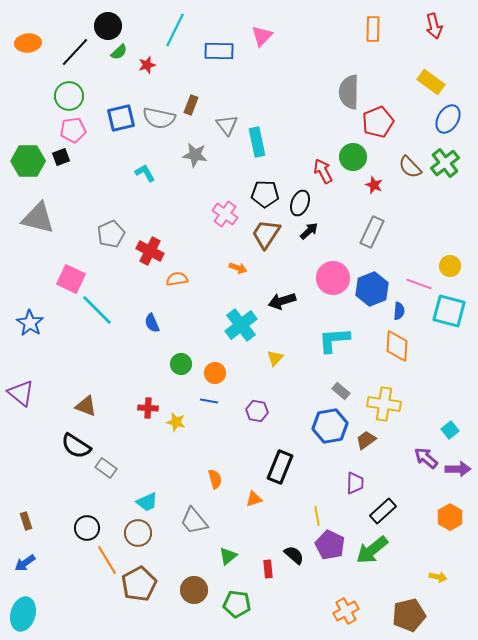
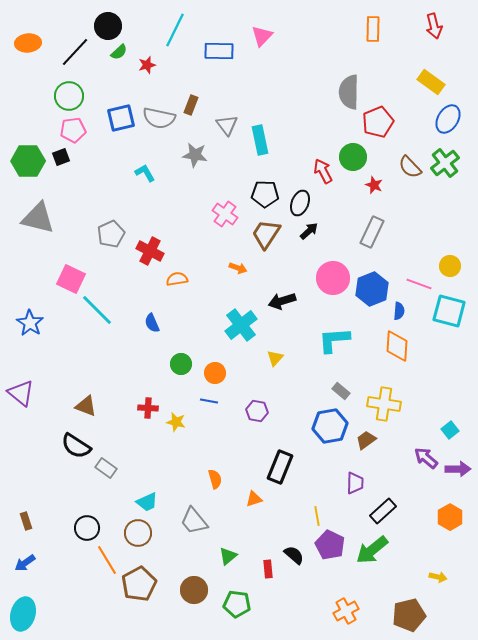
cyan rectangle at (257, 142): moved 3 px right, 2 px up
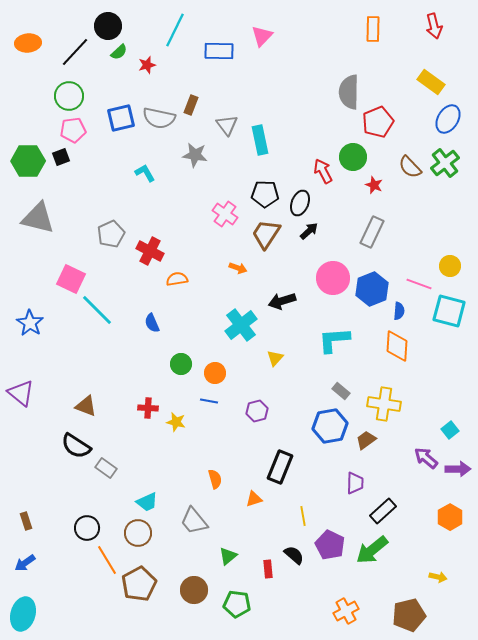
purple hexagon at (257, 411): rotated 25 degrees counterclockwise
yellow line at (317, 516): moved 14 px left
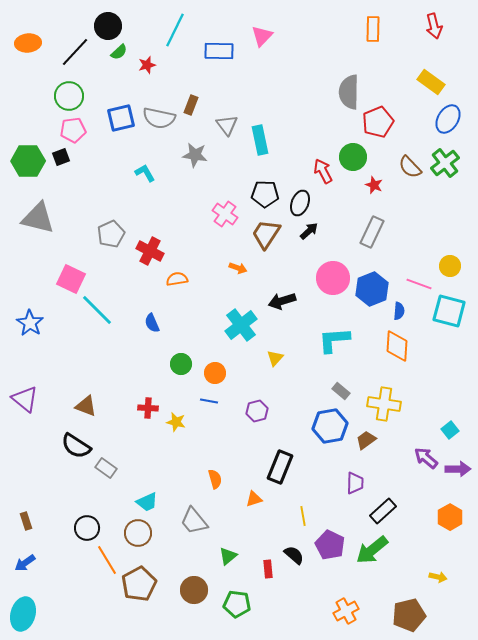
purple triangle at (21, 393): moved 4 px right, 6 px down
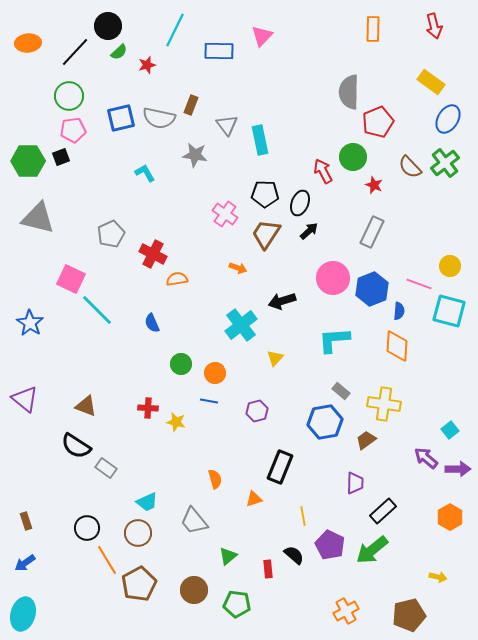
red cross at (150, 251): moved 3 px right, 3 px down
blue hexagon at (330, 426): moved 5 px left, 4 px up
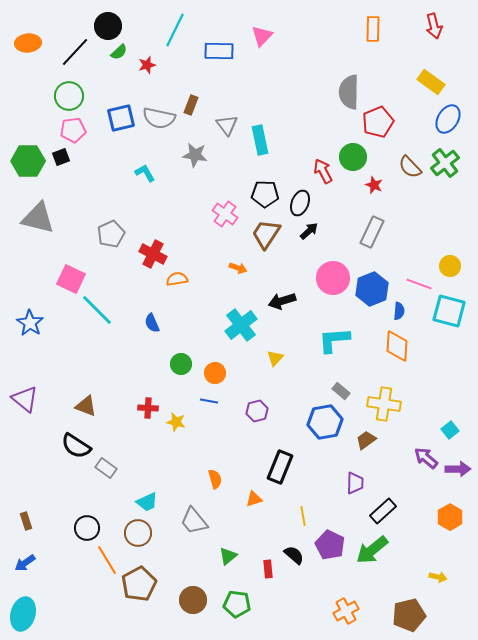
brown circle at (194, 590): moved 1 px left, 10 px down
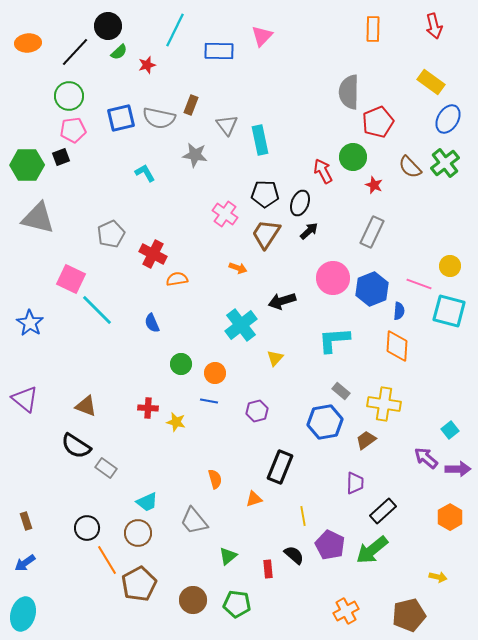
green hexagon at (28, 161): moved 1 px left, 4 px down
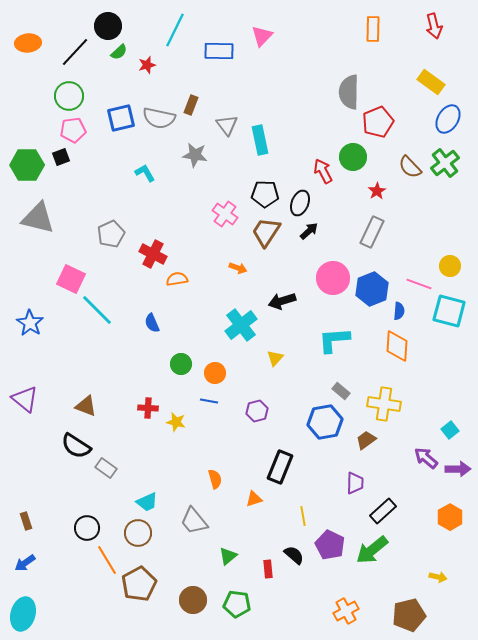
red star at (374, 185): moved 3 px right, 6 px down; rotated 18 degrees clockwise
brown trapezoid at (266, 234): moved 2 px up
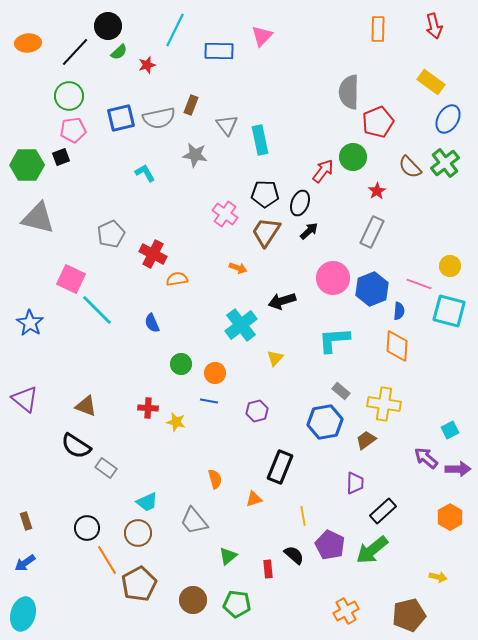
orange rectangle at (373, 29): moved 5 px right
gray semicircle at (159, 118): rotated 24 degrees counterclockwise
red arrow at (323, 171): rotated 65 degrees clockwise
cyan square at (450, 430): rotated 12 degrees clockwise
